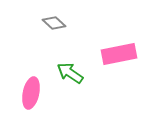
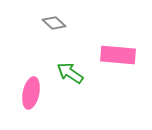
pink rectangle: moved 1 px left, 1 px down; rotated 16 degrees clockwise
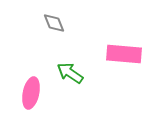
gray diamond: rotated 25 degrees clockwise
pink rectangle: moved 6 px right, 1 px up
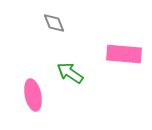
pink ellipse: moved 2 px right, 2 px down; rotated 24 degrees counterclockwise
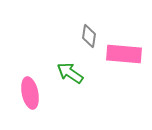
gray diamond: moved 35 px right, 13 px down; rotated 30 degrees clockwise
pink ellipse: moved 3 px left, 2 px up
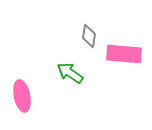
pink ellipse: moved 8 px left, 3 px down
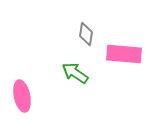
gray diamond: moved 3 px left, 2 px up
green arrow: moved 5 px right
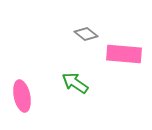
gray diamond: rotated 60 degrees counterclockwise
green arrow: moved 10 px down
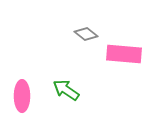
green arrow: moved 9 px left, 7 px down
pink ellipse: rotated 12 degrees clockwise
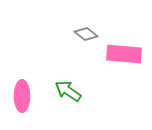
green arrow: moved 2 px right, 1 px down
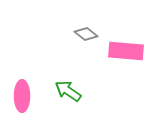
pink rectangle: moved 2 px right, 3 px up
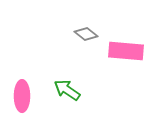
green arrow: moved 1 px left, 1 px up
